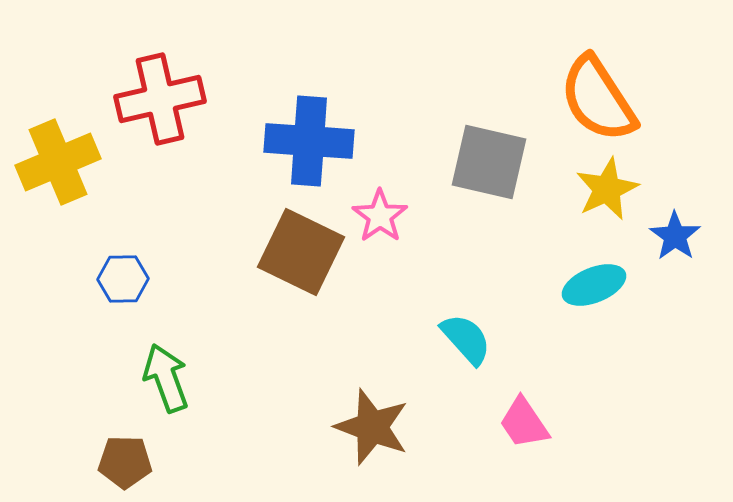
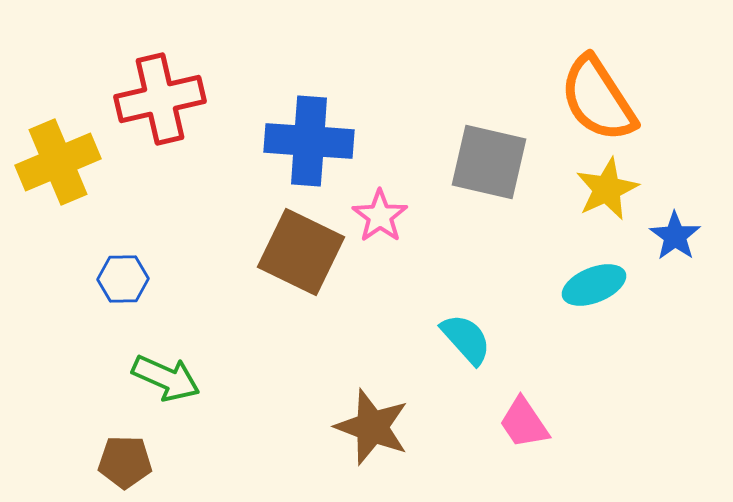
green arrow: rotated 134 degrees clockwise
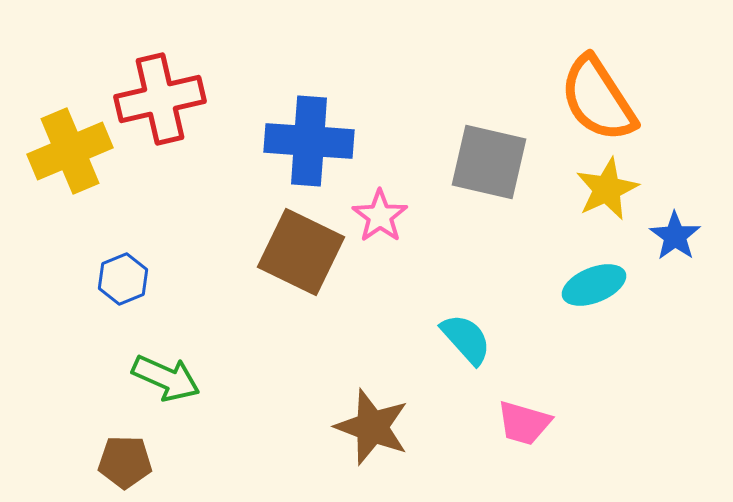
yellow cross: moved 12 px right, 11 px up
blue hexagon: rotated 21 degrees counterclockwise
pink trapezoid: rotated 40 degrees counterclockwise
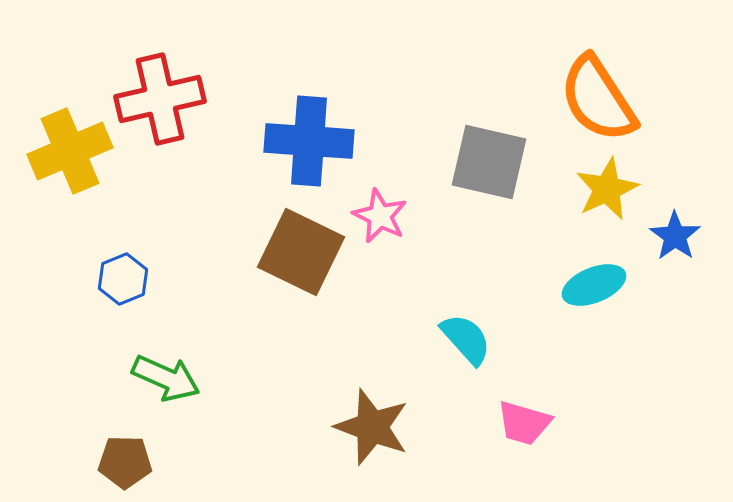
pink star: rotated 10 degrees counterclockwise
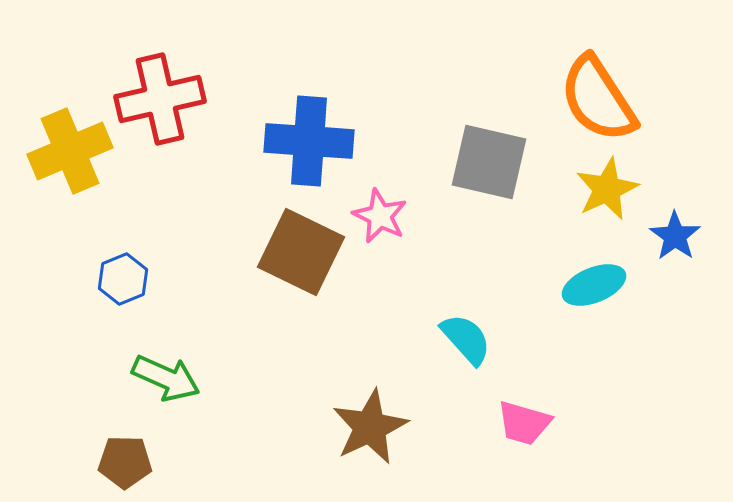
brown star: moved 2 px left; rotated 26 degrees clockwise
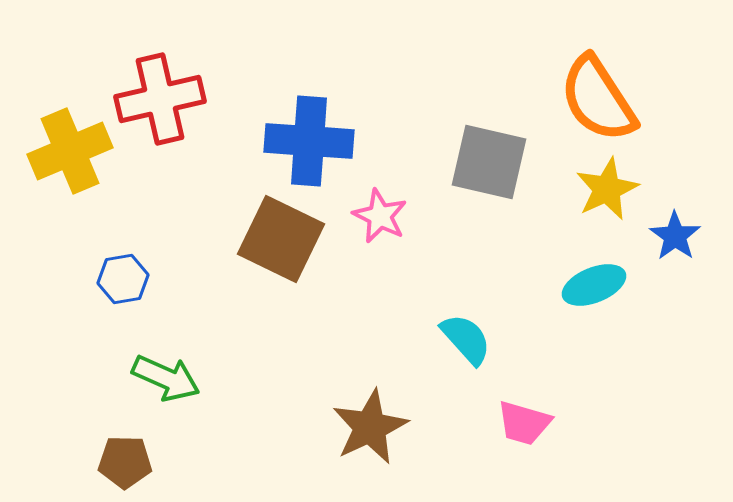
brown square: moved 20 px left, 13 px up
blue hexagon: rotated 12 degrees clockwise
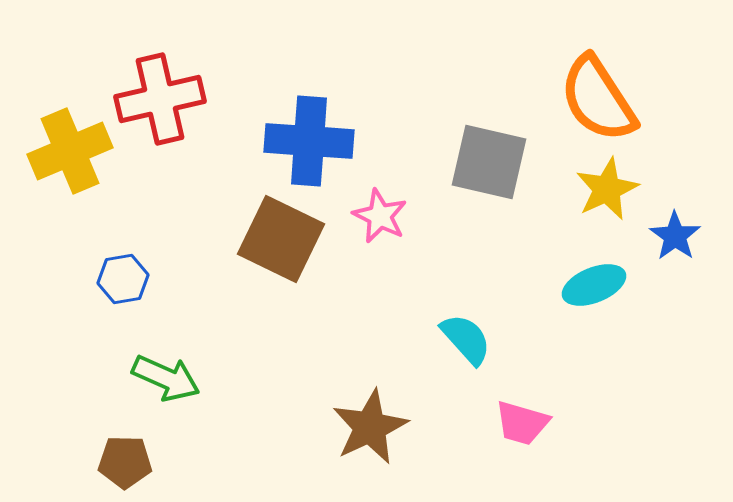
pink trapezoid: moved 2 px left
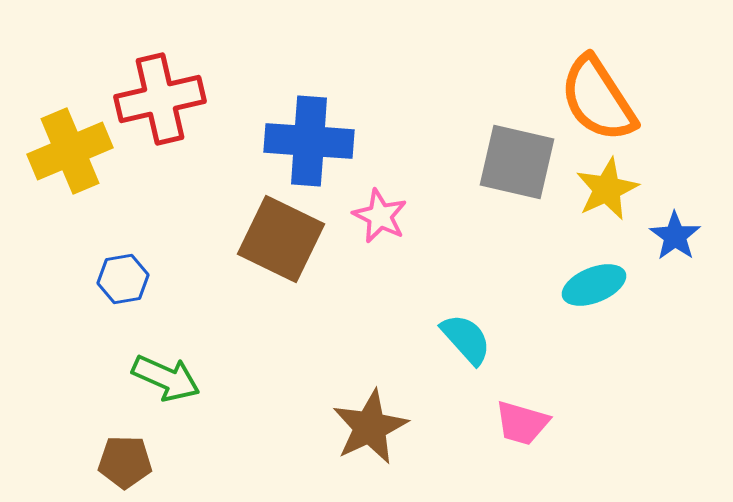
gray square: moved 28 px right
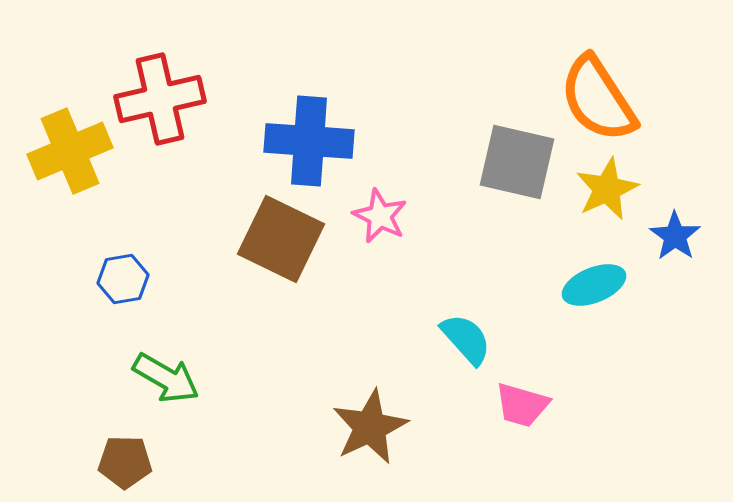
green arrow: rotated 6 degrees clockwise
pink trapezoid: moved 18 px up
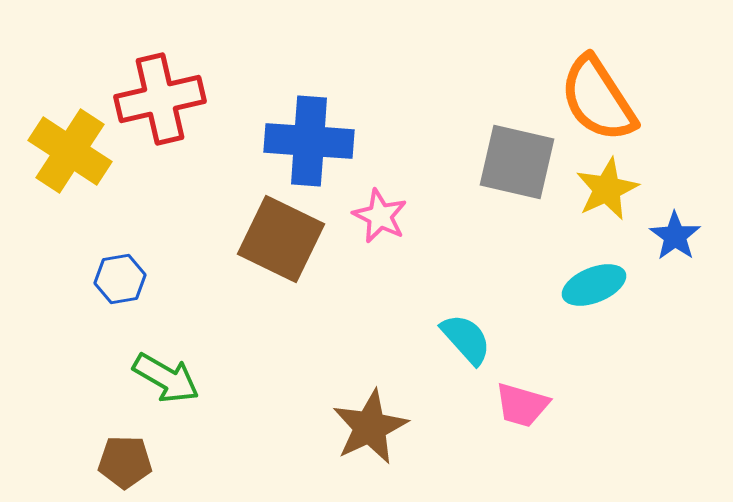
yellow cross: rotated 34 degrees counterclockwise
blue hexagon: moved 3 px left
